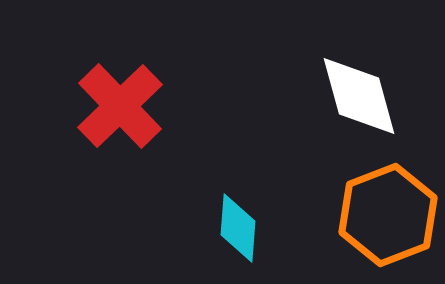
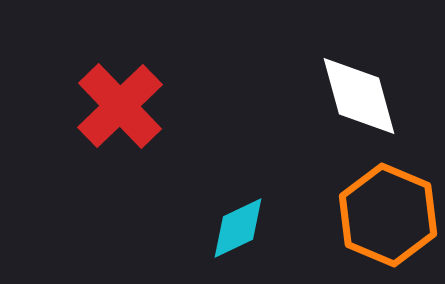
orange hexagon: rotated 16 degrees counterclockwise
cyan diamond: rotated 60 degrees clockwise
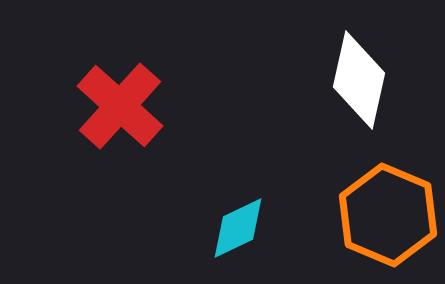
white diamond: moved 16 px up; rotated 28 degrees clockwise
red cross: rotated 4 degrees counterclockwise
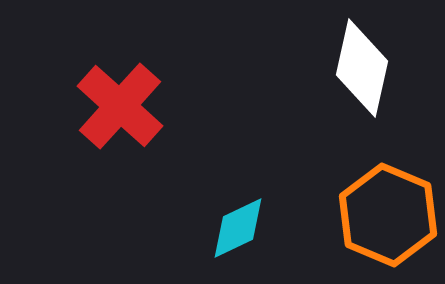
white diamond: moved 3 px right, 12 px up
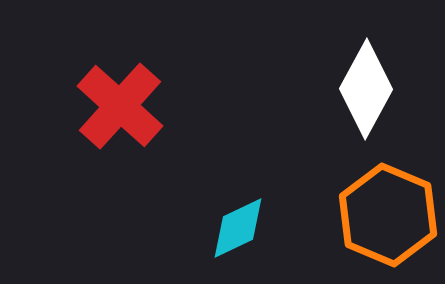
white diamond: moved 4 px right, 21 px down; rotated 16 degrees clockwise
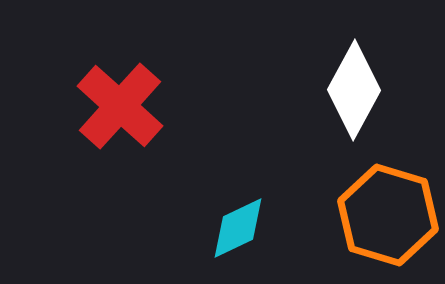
white diamond: moved 12 px left, 1 px down
orange hexagon: rotated 6 degrees counterclockwise
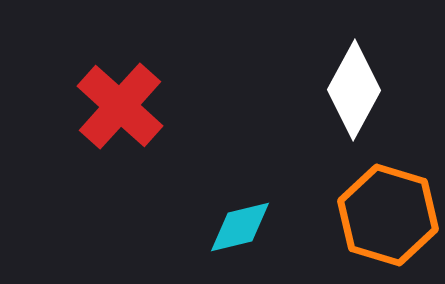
cyan diamond: moved 2 px right, 1 px up; rotated 12 degrees clockwise
